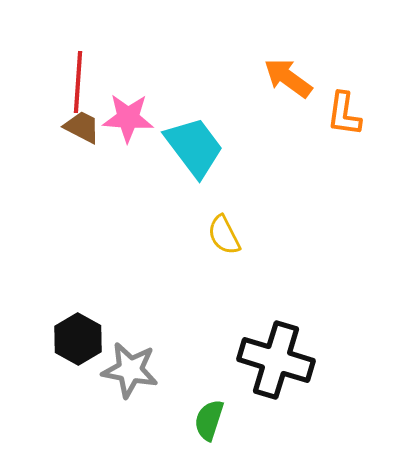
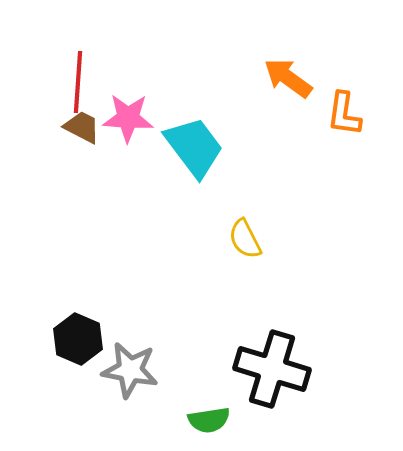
yellow semicircle: moved 21 px right, 4 px down
black hexagon: rotated 6 degrees counterclockwise
black cross: moved 4 px left, 9 px down
green semicircle: rotated 117 degrees counterclockwise
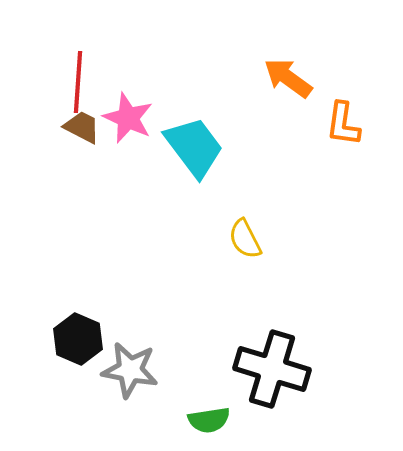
orange L-shape: moved 1 px left, 10 px down
pink star: rotated 21 degrees clockwise
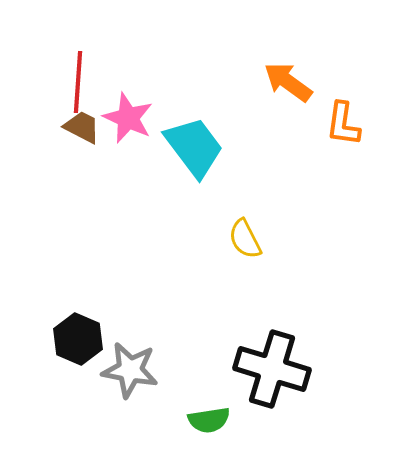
orange arrow: moved 4 px down
